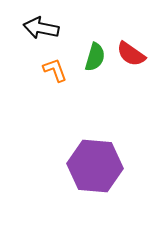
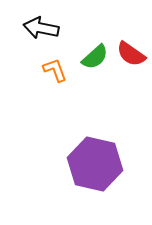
green semicircle: rotated 32 degrees clockwise
purple hexagon: moved 2 px up; rotated 8 degrees clockwise
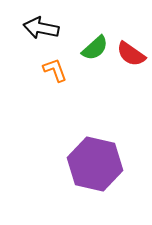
green semicircle: moved 9 px up
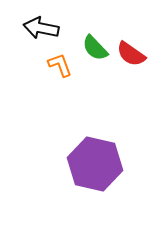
green semicircle: rotated 88 degrees clockwise
orange L-shape: moved 5 px right, 5 px up
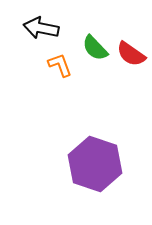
purple hexagon: rotated 6 degrees clockwise
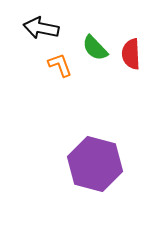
red semicircle: rotated 52 degrees clockwise
purple hexagon: rotated 4 degrees counterclockwise
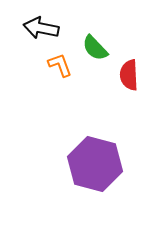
red semicircle: moved 2 px left, 21 px down
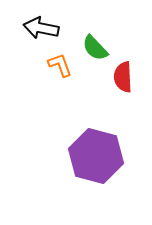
red semicircle: moved 6 px left, 2 px down
purple hexagon: moved 1 px right, 8 px up
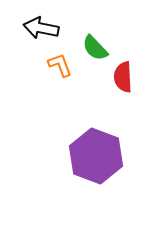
purple hexagon: rotated 6 degrees clockwise
